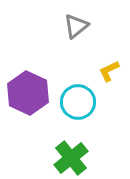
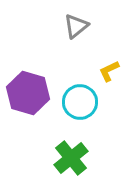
purple hexagon: rotated 9 degrees counterclockwise
cyan circle: moved 2 px right
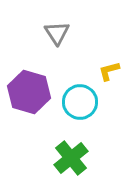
gray triangle: moved 19 px left, 7 px down; rotated 24 degrees counterclockwise
yellow L-shape: rotated 10 degrees clockwise
purple hexagon: moved 1 px right, 1 px up
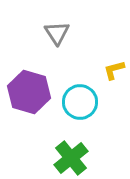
yellow L-shape: moved 5 px right, 1 px up
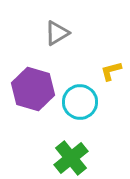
gray triangle: rotated 32 degrees clockwise
yellow L-shape: moved 3 px left, 1 px down
purple hexagon: moved 4 px right, 3 px up
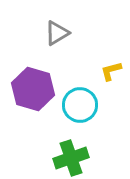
cyan circle: moved 3 px down
green cross: rotated 20 degrees clockwise
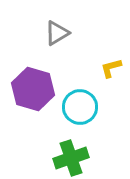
yellow L-shape: moved 3 px up
cyan circle: moved 2 px down
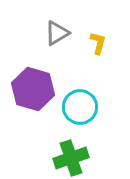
yellow L-shape: moved 13 px left, 25 px up; rotated 120 degrees clockwise
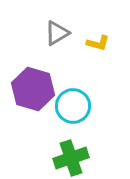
yellow L-shape: rotated 90 degrees clockwise
cyan circle: moved 7 px left, 1 px up
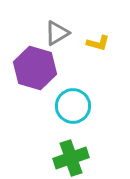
purple hexagon: moved 2 px right, 21 px up
